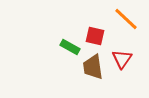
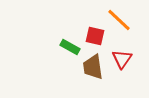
orange line: moved 7 px left, 1 px down
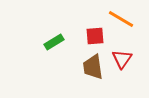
orange line: moved 2 px right, 1 px up; rotated 12 degrees counterclockwise
red square: rotated 18 degrees counterclockwise
green rectangle: moved 16 px left, 5 px up; rotated 60 degrees counterclockwise
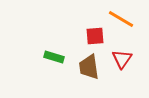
green rectangle: moved 15 px down; rotated 48 degrees clockwise
brown trapezoid: moved 4 px left
